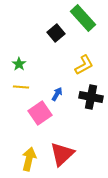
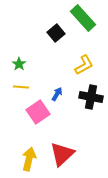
pink square: moved 2 px left, 1 px up
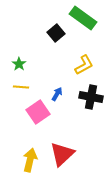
green rectangle: rotated 12 degrees counterclockwise
yellow arrow: moved 1 px right, 1 px down
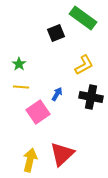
black square: rotated 18 degrees clockwise
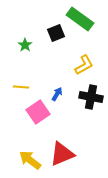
green rectangle: moved 3 px left, 1 px down
green star: moved 6 px right, 19 px up
red triangle: rotated 20 degrees clockwise
yellow arrow: rotated 65 degrees counterclockwise
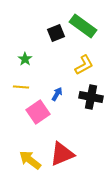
green rectangle: moved 3 px right, 7 px down
green star: moved 14 px down
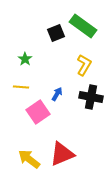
yellow L-shape: rotated 30 degrees counterclockwise
yellow arrow: moved 1 px left, 1 px up
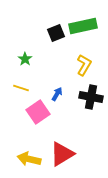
green rectangle: rotated 48 degrees counterclockwise
yellow line: moved 1 px down; rotated 14 degrees clockwise
red triangle: rotated 8 degrees counterclockwise
yellow arrow: rotated 25 degrees counterclockwise
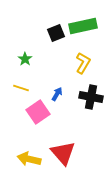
yellow L-shape: moved 1 px left, 2 px up
red triangle: moved 1 px right, 1 px up; rotated 40 degrees counterclockwise
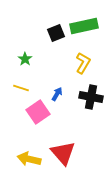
green rectangle: moved 1 px right
